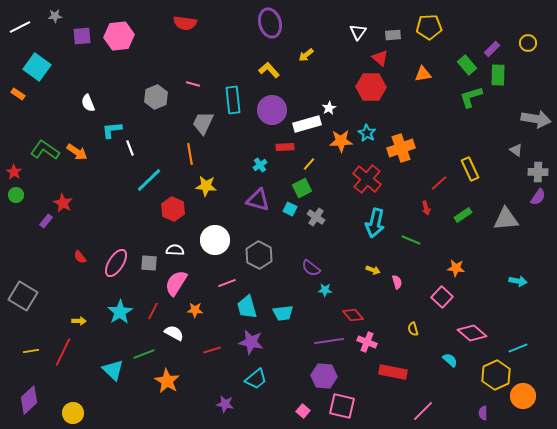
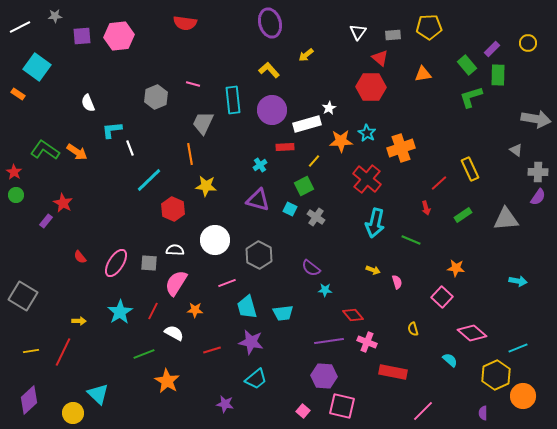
yellow line at (309, 164): moved 5 px right, 3 px up
green square at (302, 188): moved 2 px right, 2 px up
cyan triangle at (113, 370): moved 15 px left, 24 px down
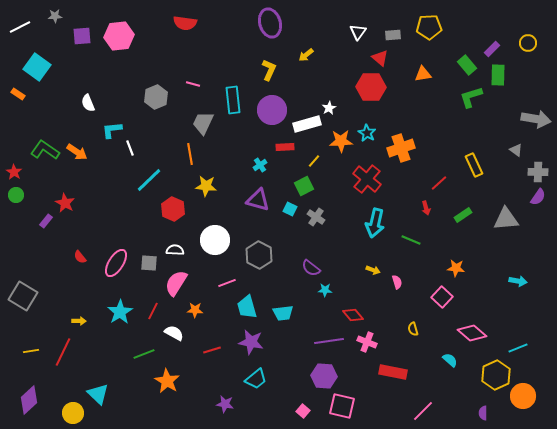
yellow L-shape at (269, 70): rotated 65 degrees clockwise
yellow rectangle at (470, 169): moved 4 px right, 4 px up
red star at (63, 203): moved 2 px right
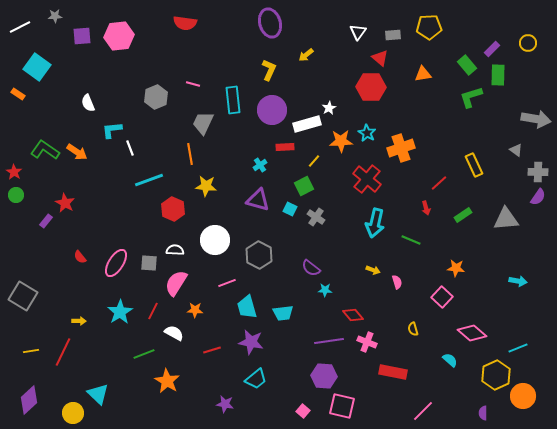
cyan line at (149, 180): rotated 24 degrees clockwise
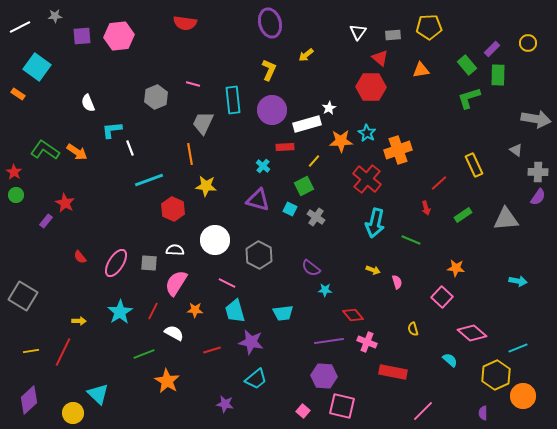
orange triangle at (423, 74): moved 2 px left, 4 px up
green L-shape at (471, 97): moved 2 px left, 1 px down
orange cross at (401, 148): moved 3 px left, 2 px down
cyan cross at (260, 165): moved 3 px right, 1 px down; rotated 16 degrees counterclockwise
pink line at (227, 283): rotated 48 degrees clockwise
cyan trapezoid at (247, 307): moved 12 px left, 4 px down
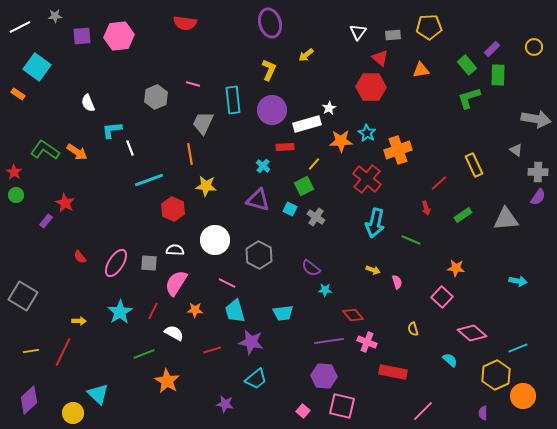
yellow circle at (528, 43): moved 6 px right, 4 px down
yellow line at (314, 161): moved 3 px down
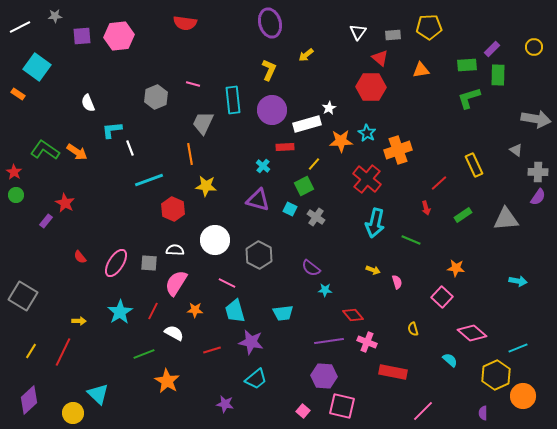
green rectangle at (467, 65): rotated 54 degrees counterclockwise
yellow line at (31, 351): rotated 49 degrees counterclockwise
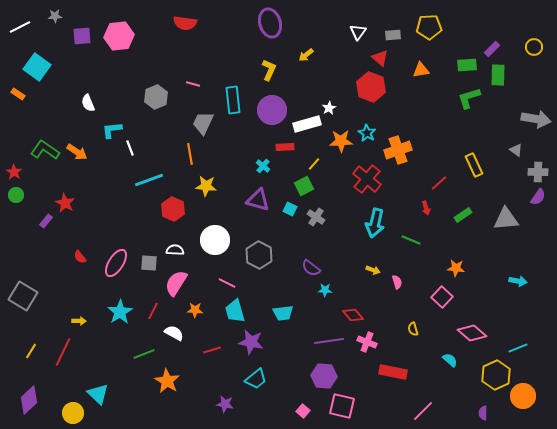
red hexagon at (371, 87): rotated 20 degrees clockwise
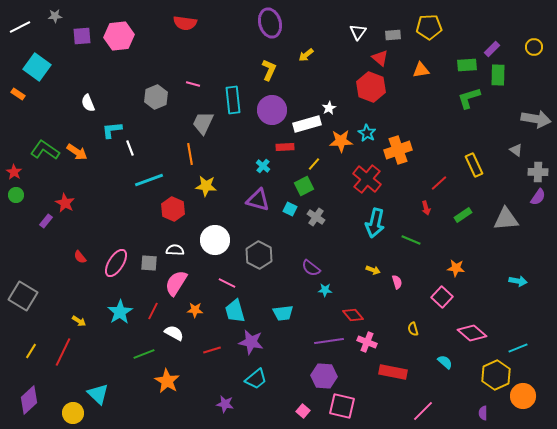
yellow arrow at (79, 321): rotated 32 degrees clockwise
cyan semicircle at (450, 360): moved 5 px left, 2 px down
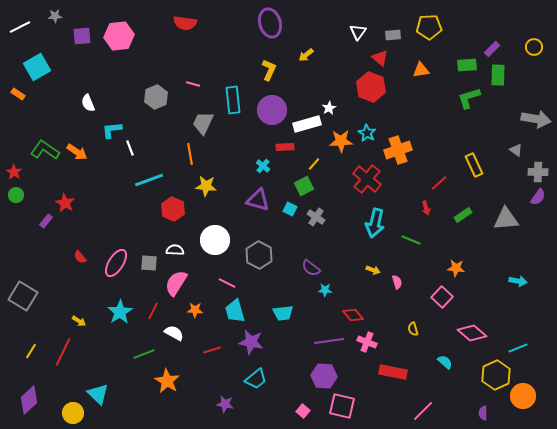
cyan square at (37, 67): rotated 24 degrees clockwise
